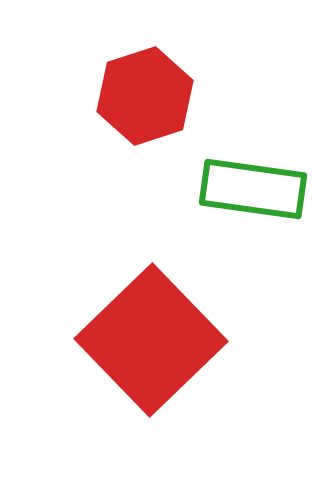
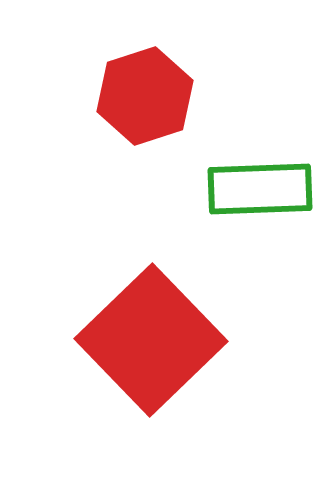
green rectangle: moved 7 px right; rotated 10 degrees counterclockwise
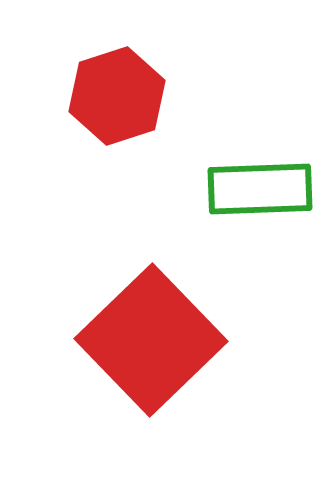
red hexagon: moved 28 px left
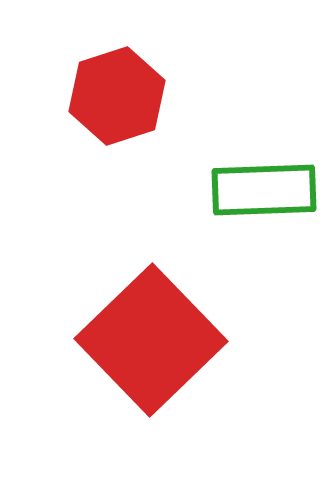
green rectangle: moved 4 px right, 1 px down
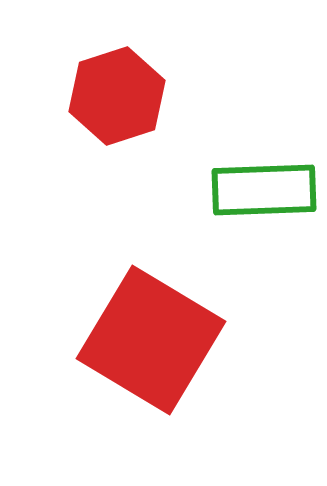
red square: rotated 15 degrees counterclockwise
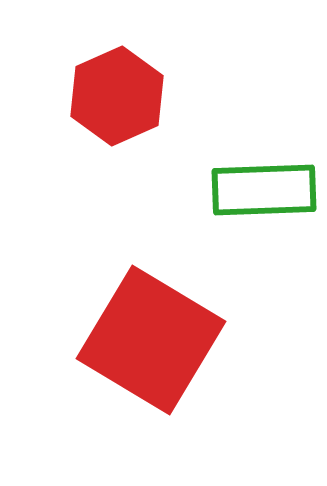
red hexagon: rotated 6 degrees counterclockwise
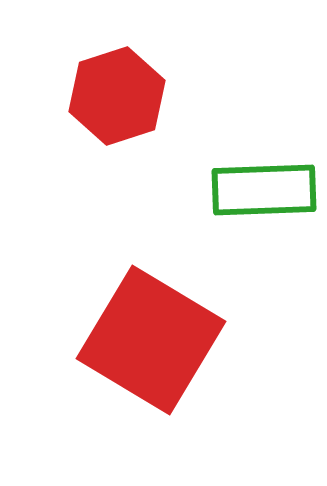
red hexagon: rotated 6 degrees clockwise
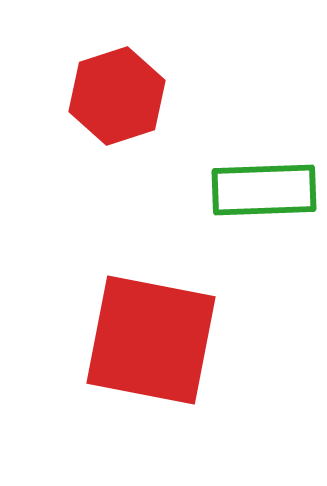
red square: rotated 20 degrees counterclockwise
